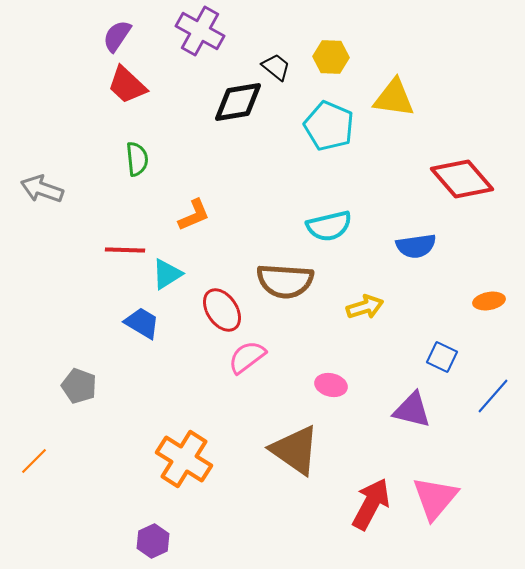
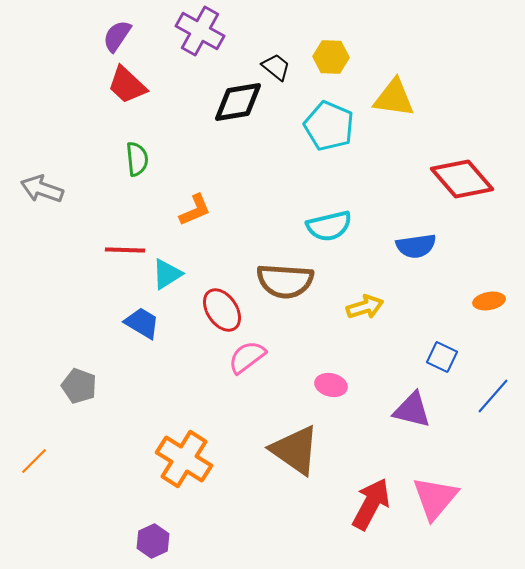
orange L-shape: moved 1 px right, 5 px up
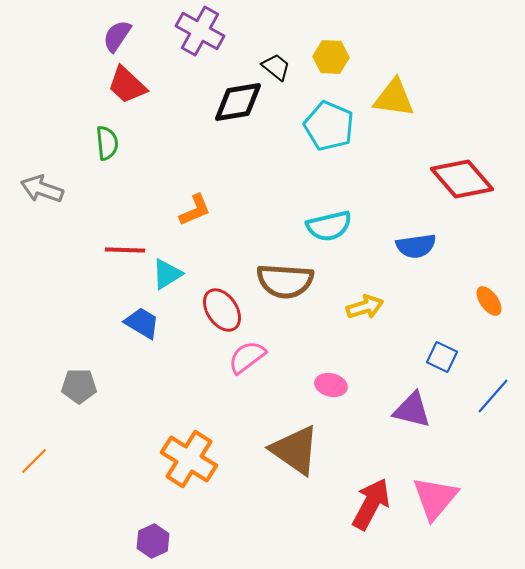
green semicircle: moved 30 px left, 16 px up
orange ellipse: rotated 64 degrees clockwise
gray pentagon: rotated 20 degrees counterclockwise
orange cross: moved 5 px right
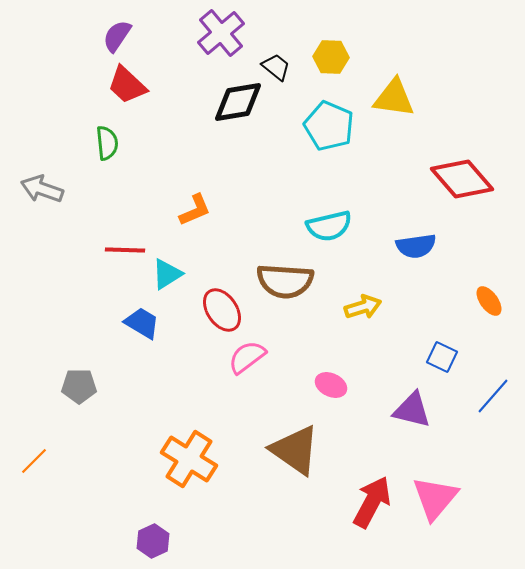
purple cross: moved 21 px right, 2 px down; rotated 21 degrees clockwise
yellow arrow: moved 2 px left
pink ellipse: rotated 12 degrees clockwise
red arrow: moved 1 px right, 2 px up
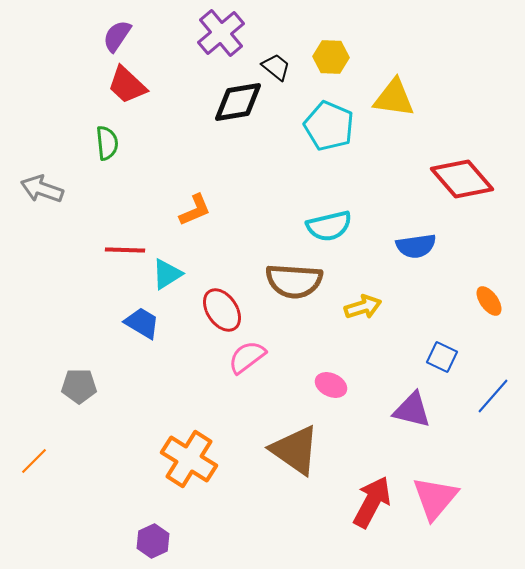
brown semicircle: moved 9 px right
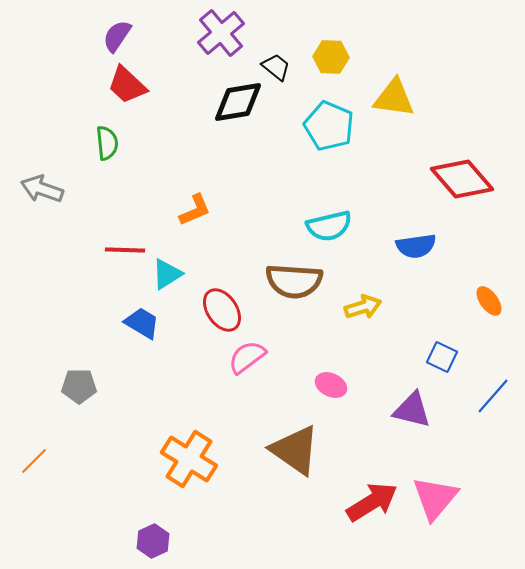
red arrow: rotated 30 degrees clockwise
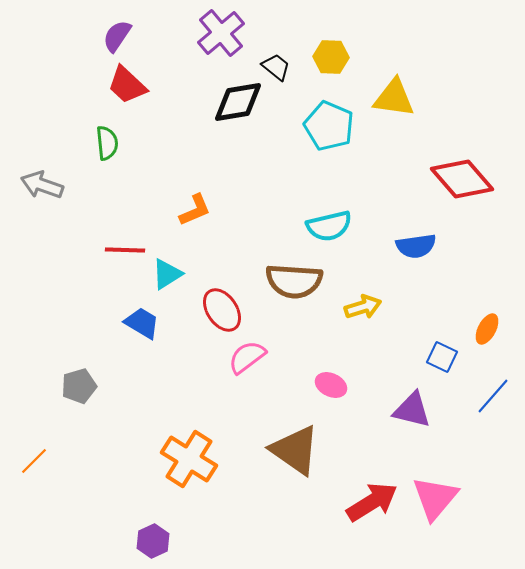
gray arrow: moved 4 px up
orange ellipse: moved 2 px left, 28 px down; rotated 64 degrees clockwise
gray pentagon: rotated 16 degrees counterclockwise
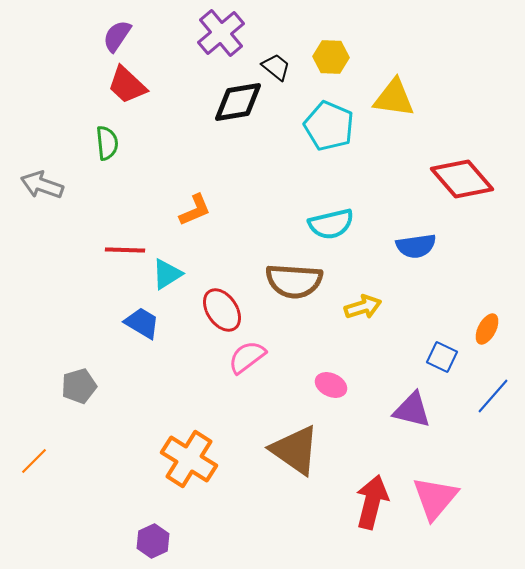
cyan semicircle: moved 2 px right, 2 px up
red arrow: rotated 44 degrees counterclockwise
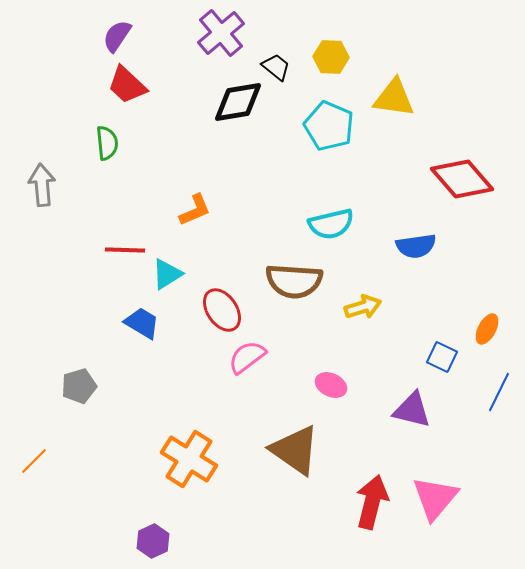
gray arrow: rotated 66 degrees clockwise
blue line: moved 6 px right, 4 px up; rotated 15 degrees counterclockwise
